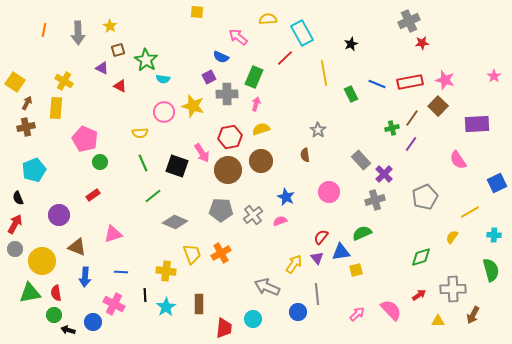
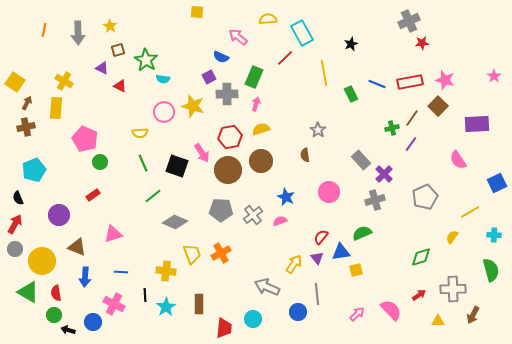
green triangle at (30, 293): moved 2 px left, 1 px up; rotated 40 degrees clockwise
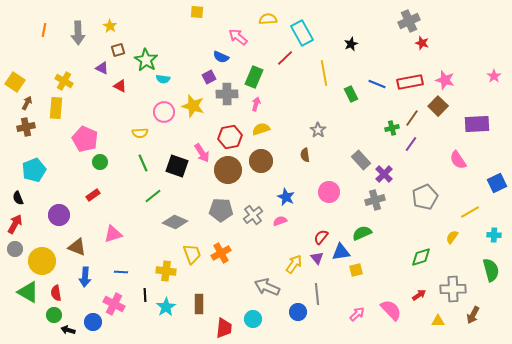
red star at (422, 43): rotated 24 degrees clockwise
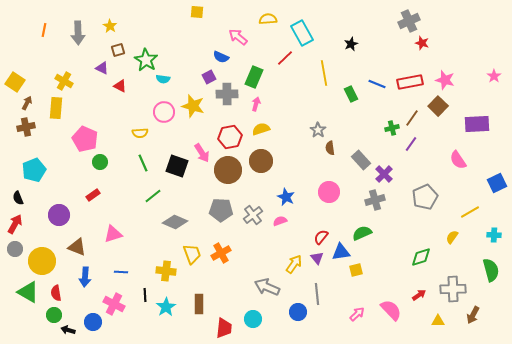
brown semicircle at (305, 155): moved 25 px right, 7 px up
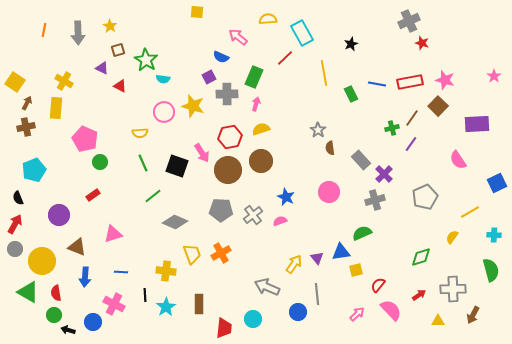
blue line at (377, 84): rotated 12 degrees counterclockwise
red semicircle at (321, 237): moved 57 px right, 48 px down
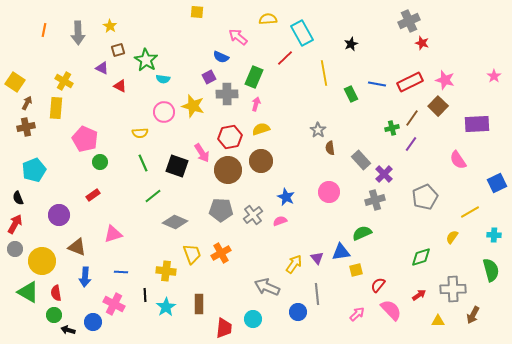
red rectangle at (410, 82): rotated 15 degrees counterclockwise
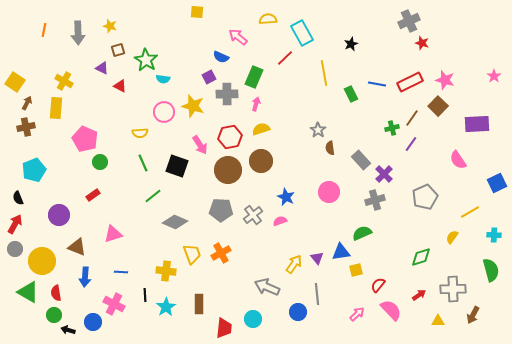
yellow star at (110, 26): rotated 16 degrees counterclockwise
pink arrow at (202, 153): moved 2 px left, 8 px up
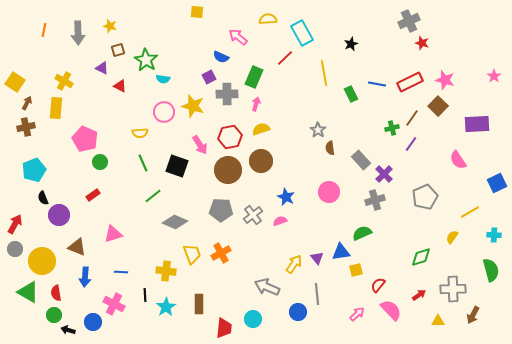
black semicircle at (18, 198): moved 25 px right
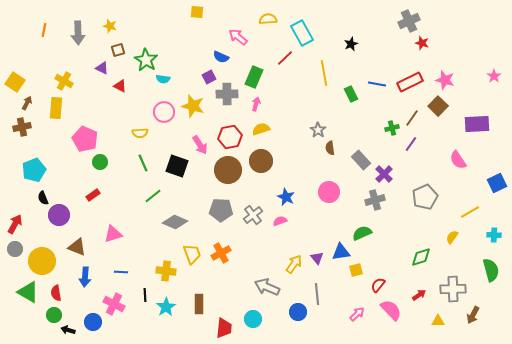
brown cross at (26, 127): moved 4 px left
